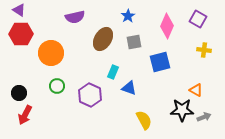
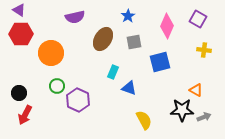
purple hexagon: moved 12 px left, 5 px down
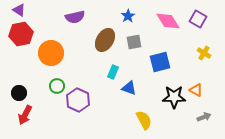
pink diamond: moved 1 px right, 5 px up; rotated 55 degrees counterclockwise
red hexagon: rotated 10 degrees counterclockwise
brown ellipse: moved 2 px right, 1 px down
yellow cross: moved 3 px down; rotated 24 degrees clockwise
black star: moved 8 px left, 13 px up
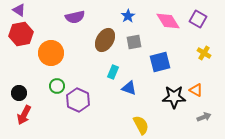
red arrow: moved 1 px left
yellow semicircle: moved 3 px left, 5 px down
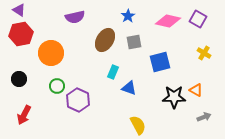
pink diamond: rotated 45 degrees counterclockwise
black circle: moved 14 px up
yellow semicircle: moved 3 px left
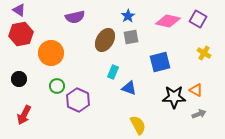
gray square: moved 3 px left, 5 px up
gray arrow: moved 5 px left, 3 px up
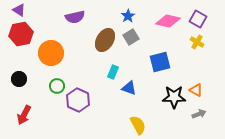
gray square: rotated 21 degrees counterclockwise
yellow cross: moved 7 px left, 11 px up
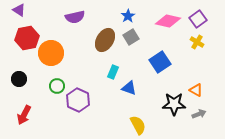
purple square: rotated 24 degrees clockwise
red hexagon: moved 6 px right, 4 px down
blue square: rotated 20 degrees counterclockwise
black star: moved 7 px down
